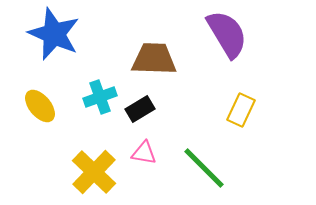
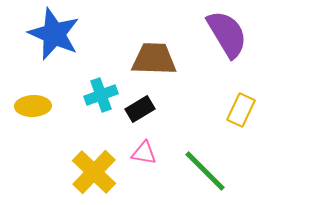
cyan cross: moved 1 px right, 2 px up
yellow ellipse: moved 7 px left; rotated 52 degrees counterclockwise
green line: moved 1 px right, 3 px down
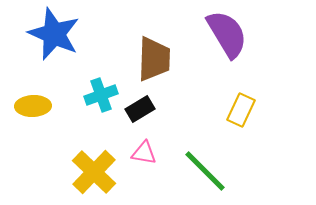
brown trapezoid: rotated 90 degrees clockwise
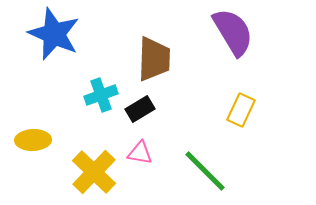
purple semicircle: moved 6 px right, 2 px up
yellow ellipse: moved 34 px down
pink triangle: moved 4 px left
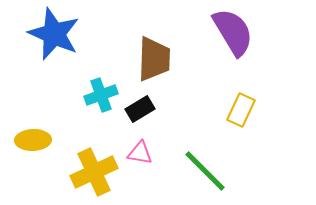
yellow cross: rotated 21 degrees clockwise
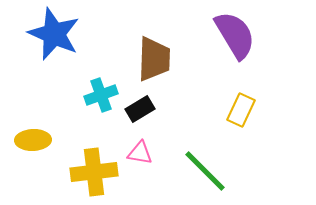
purple semicircle: moved 2 px right, 3 px down
yellow cross: rotated 18 degrees clockwise
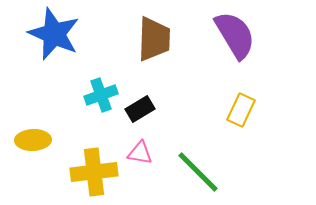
brown trapezoid: moved 20 px up
green line: moved 7 px left, 1 px down
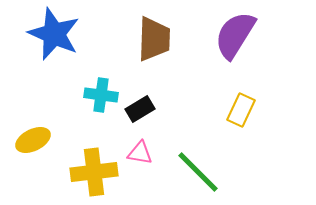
purple semicircle: rotated 117 degrees counterclockwise
cyan cross: rotated 28 degrees clockwise
yellow ellipse: rotated 24 degrees counterclockwise
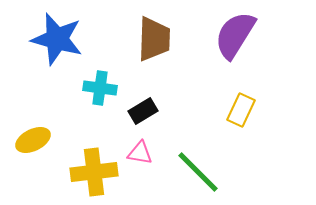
blue star: moved 3 px right, 5 px down; rotated 8 degrees counterclockwise
cyan cross: moved 1 px left, 7 px up
black rectangle: moved 3 px right, 2 px down
